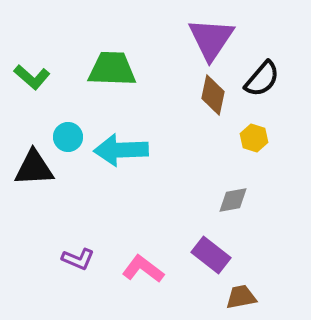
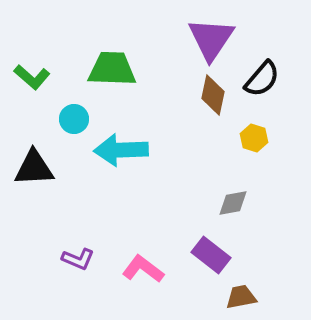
cyan circle: moved 6 px right, 18 px up
gray diamond: moved 3 px down
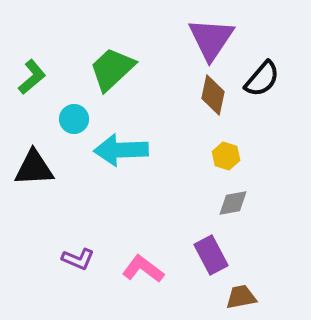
green trapezoid: rotated 45 degrees counterclockwise
green L-shape: rotated 81 degrees counterclockwise
yellow hexagon: moved 28 px left, 18 px down
purple rectangle: rotated 24 degrees clockwise
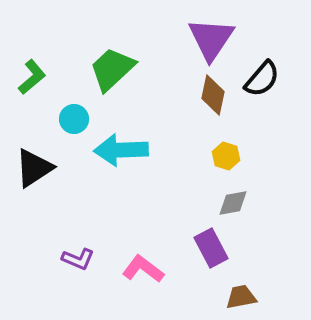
black triangle: rotated 30 degrees counterclockwise
purple rectangle: moved 7 px up
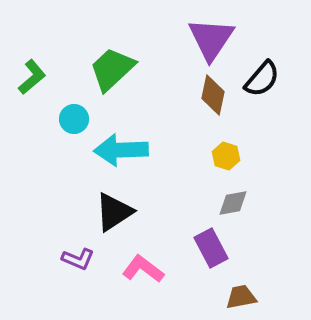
black triangle: moved 80 px right, 44 px down
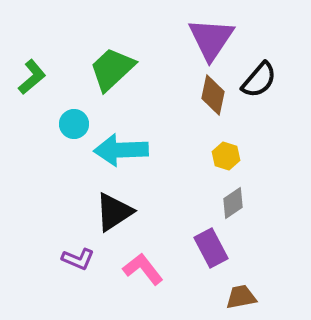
black semicircle: moved 3 px left, 1 px down
cyan circle: moved 5 px down
gray diamond: rotated 24 degrees counterclockwise
pink L-shape: rotated 15 degrees clockwise
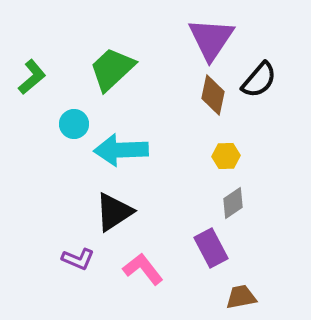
yellow hexagon: rotated 20 degrees counterclockwise
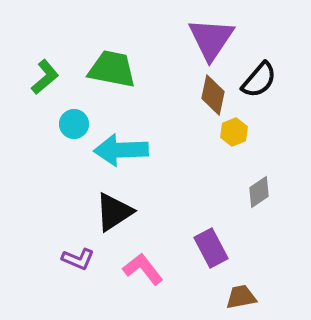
green trapezoid: rotated 54 degrees clockwise
green L-shape: moved 13 px right
yellow hexagon: moved 8 px right, 24 px up; rotated 20 degrees counterclockwise
gray diamond: moved 26 px right, 11 px up
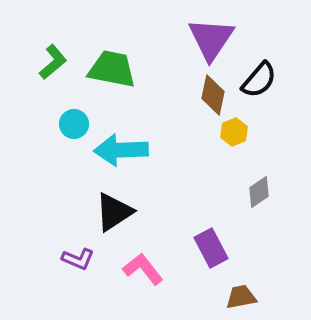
green L-shape: moved 8 px right, 15 px up
